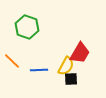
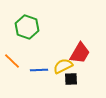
yellow semicircle: moved 3 px left; rotated 144 degrees counterclockwise
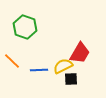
green hexagon: moved 2 px left
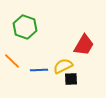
red trapezoid: moved 4 px right, 8 px up
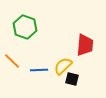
red trapezoid: moved 1 px right; rotated 25 degrees counterclockwise
yellow semicircle: rotated 18 degrees counterclockwise
black square: moved 1 px right; rotated 16 degrees clockwise
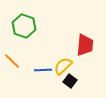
green hexagon: moved 1 px left, 1 px up
blue line: moved 4 px right
black square: moved 2 px left, 2 px down; rotated 24 degrees clockwise
